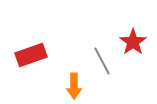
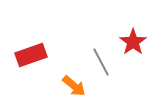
gray line: moved 1 px left, 1 px down
orange arrow: rotated 50 degrees counterclockwise
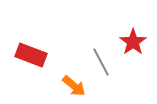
red rectangle: rotated 40 degrees clockwise
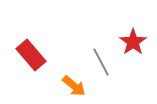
red rectangle: rotated 28 degrees clockwise
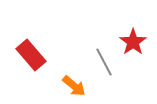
gray line: moved 3 px right
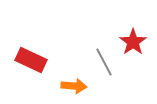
red rectangle: moved 5 px down; rotated 24 degrees counterclockwise
orange arrow: rotated 35 degrees counterclockwise
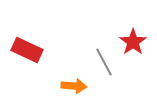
red rectangle: moved 4 px left, 10 px up
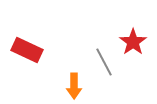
orange arrow: rotated 85 degrees clockwise
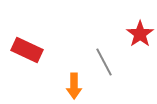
red star: moved 7 px right, 8 px up
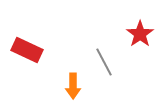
orange arrow: moved 1 px left
